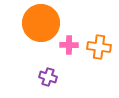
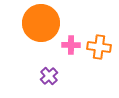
pink cross: moved 2 px right
purple cross: moved 1 px right, 1 px up; rotated 30 degrees clockwise
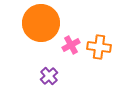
pink cross: rotated 30 degrees counterclockwise
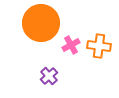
orange cross: moved 1 px up
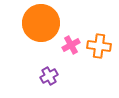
purple cross: rotated 12 degrees clockwise
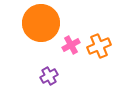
orange cross: rotated 30 degrees counterclockwise
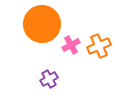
orange circle: moved 1 px right, 1 px down
purple cross: moved 3 px down
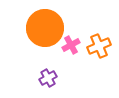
orange circle: moved 3 px right, 4 px down
purple cross: moved 1 px left, 1 px up
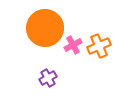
pink cross: moved 2 px right
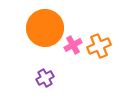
purple cross: moved 3 px left
